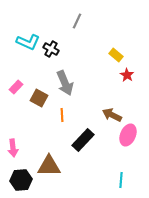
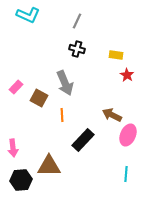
cyan L-shape: moved 27 px up
black cross: moved 26 px right; rotated 14 degrees counterclockwise
yellow rectangle: rotated 32 degrees counterclockwise
cyan line: moved 5 px right, 6 px up
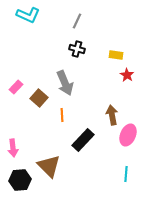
brown square: rotated 12 degrees clockwise
brown arrow: rotated 54 degrees clockwise
brown triangle: rotated 45 degrees clockwise
black hexagon: moved 1 px left
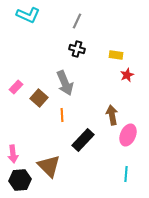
red star: rotated 16 degrees clockwise
pink arrow: moved 6 px down
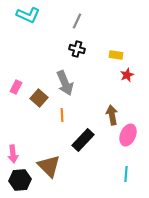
pink rectangle: rotated 16 degrees counterclockwise
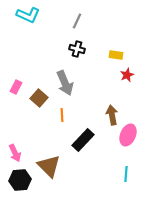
pink arrow: moved 2 px right, 1 px up; rotated 18 degrees counterclockwise
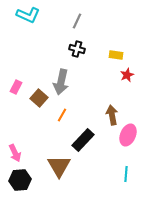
gray arrow: moved 4 px left, 1 px up; rotated 35 degrees clockwise
orange line: rotated 32 degrees clockwise
brown triangle: moved 10 px right; rotated 15 degrees clockwise
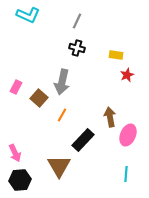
black cross: moved 1 px up
gray arrow: moved 1 px right
brown arrow: moved 2 px left, 2 px down
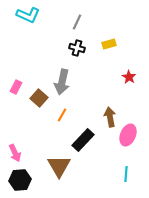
gray line: moved 1 px down
yellow rectangle: moved 7 px left, 11 px up; rotated 24 degrees counterclockwise
red star: moved 2 px right, 2 px down; rotated 16 degrees counterclockwise
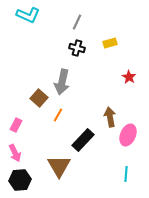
yellow rectangle: moved 1 px right, 1 px up
pink rectangle: moved 38 px down
orange line: moved 4 px left
